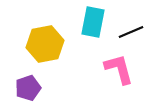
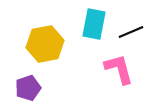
cyan rectangle: moved 1 px right, 2 px down
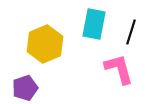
black line: rotated 50 degrees counterclockwise
yellow hexagon: rotated 12 degrees counterclockwise
purple pentagon: moved 3 px left
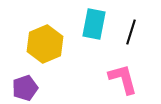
pink L-shape: moved 4 px right, 10 px down
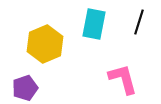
black line: moved 8 px right, 10 px up
